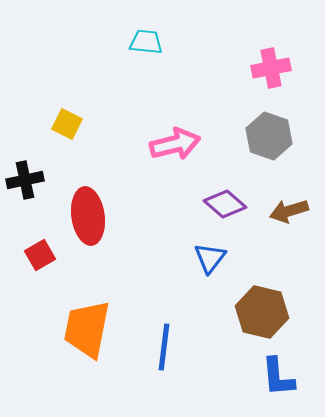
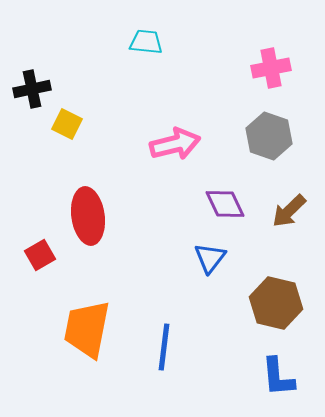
black cross: moved 7 px right, 91 px up
purple diamond: rotated 24 degrees clockwise
brown arrow: rotated 27 degrees counterclockwise
brown hexagon: moved 14 px right, 9 px up
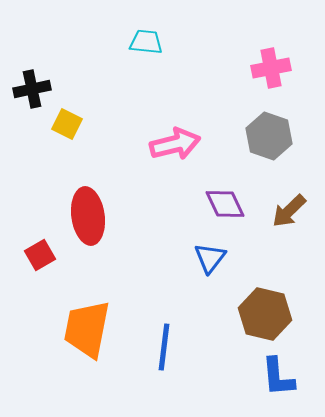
brown hexagon: moved 11 px left, 11 px down
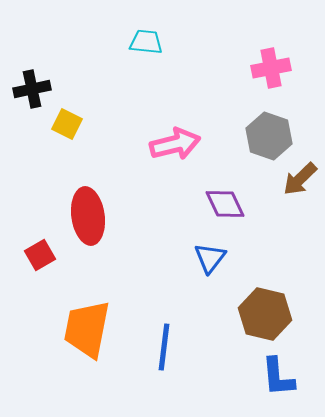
brown arrow: moved 11 px right, 32 px up
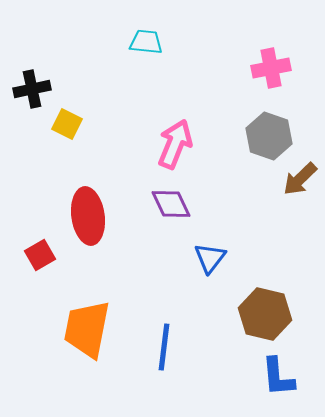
pink arrow: rotated 54 degrees counterclockwise
purple diamond: moved 54 px left
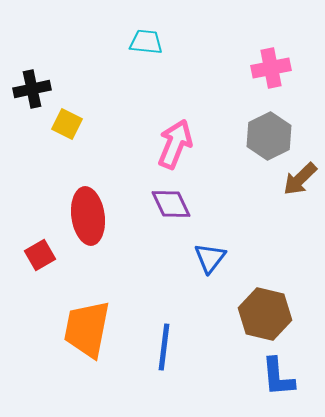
gray hexagon: rotated 15 degrees clockwise
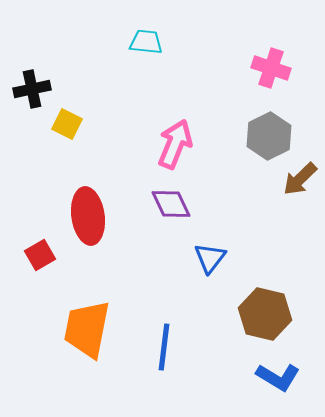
pink cross: rotated 30 degrees clockwise
blue L-shape: rotated 54 degrees counterclockwise
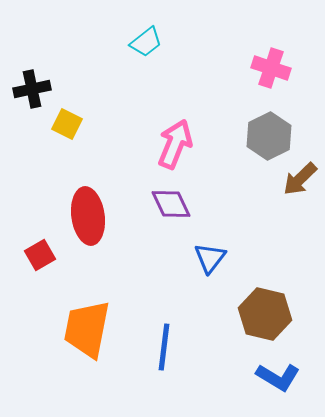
cyan trapezoid: rotated 136 degrees clockwise
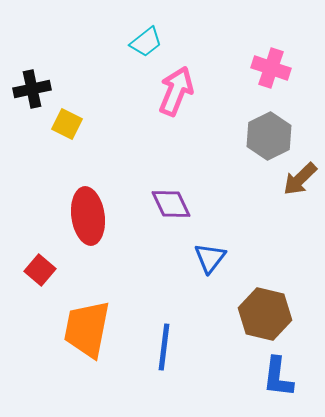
pink arrow: moved 1 px right, 53 px up
red square: moved 15 px down; rotated 20 degrees counterclockwise
blue L-shape: rotated 66 degrees clockwise
